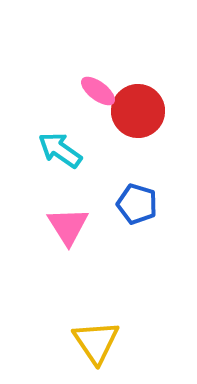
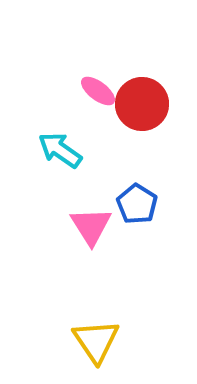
red circle: moved 4 px right, 7 px up
blue pentagon: rotated 15 degrees clockwise
pink triangle: moved 23 px right
yellow triangle: moved 1 px up
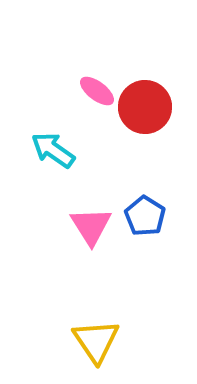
pink ellipse: moved 1 px left
red circle: moved 3 px right, 3 px down
cyan arrow: moved 7 px left
blue pentagon: moved 8 px right, 12 px down
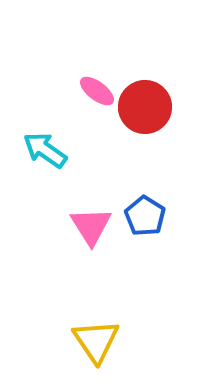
cyan arrow: moved 8 px left
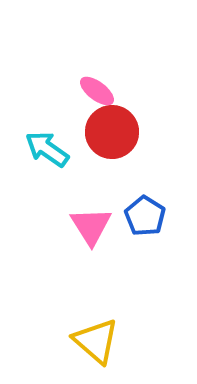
red circle: moved 33 px left, 25 px down
cyan arrow: moved 2 px right, 1 px up
yellow triangle: rotated 15 degrees counterclockwise
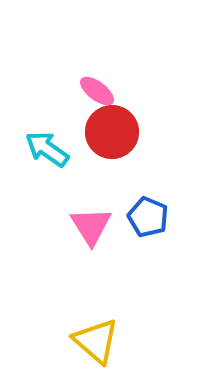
blue pentagon: moved 3 px right, 1 px down; rotated 9 degrees counterclockwise
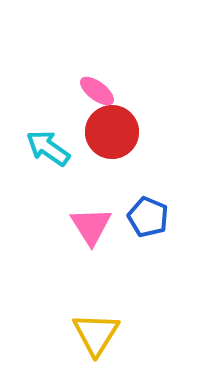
cyan arrow: moved 1 px right, 1 px up
yellow triangle: moved 7 px up; rotated 21 degrees clockwise
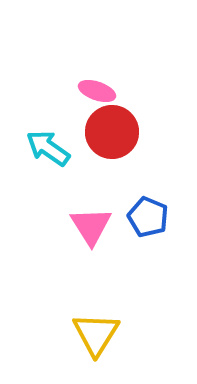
pink ellipse: rotated 18 degrees counterclockwise
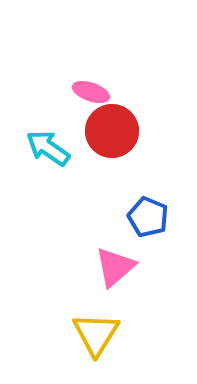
pink ellipse: moved 6 px left, 1 px down
red circle: moved 1 px up
pink triangle: moved 24 px right, 41 px down; rotated 21 degrees clockwise
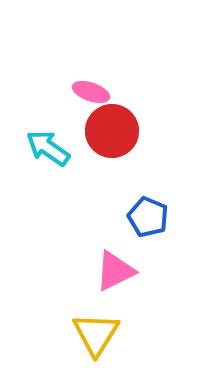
pink triangle: moved 4 px down; rotated 15 degrees clockwise
